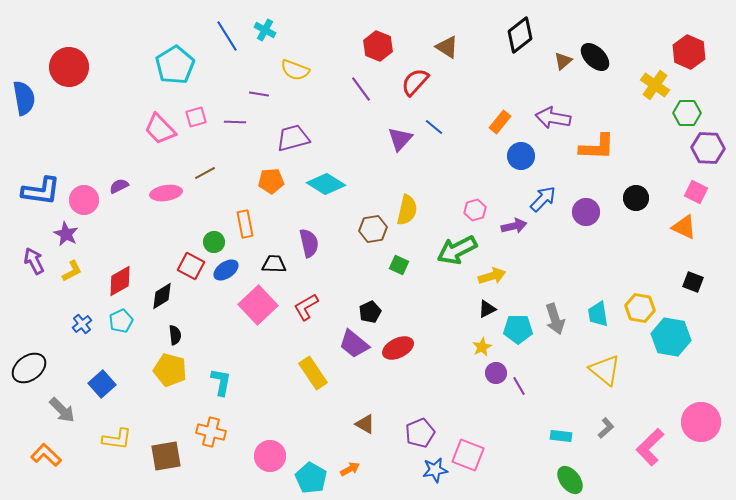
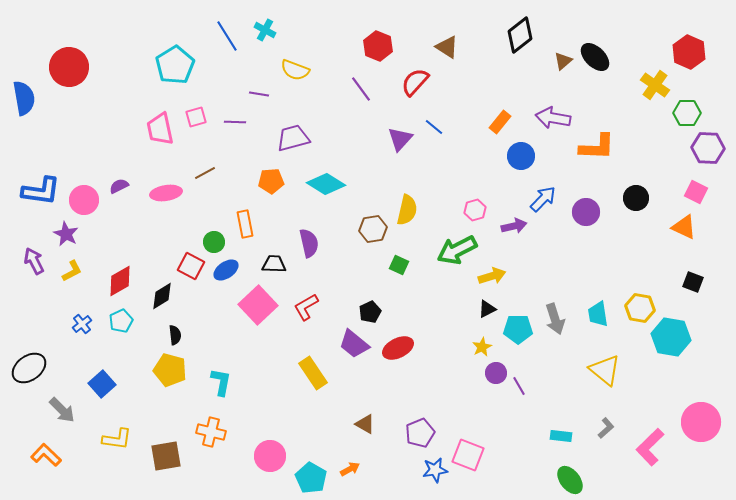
pink trapezoid at (160, 129): rotated 32 degrees clockwise
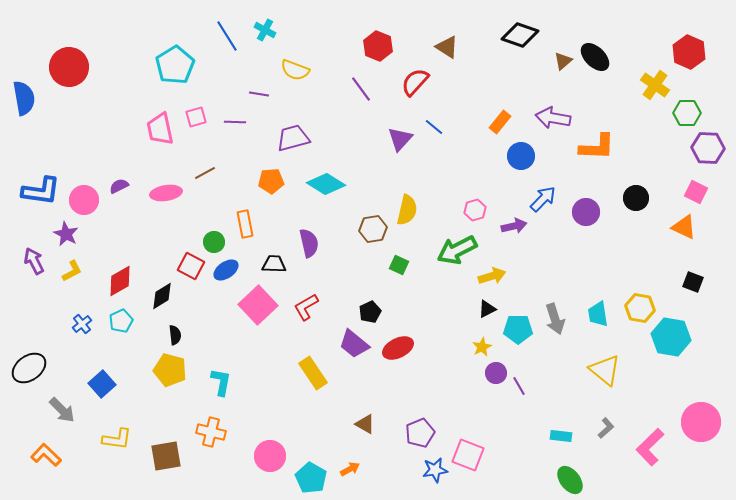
black diamond at (520, 35): rotated 57 degrees clockwise
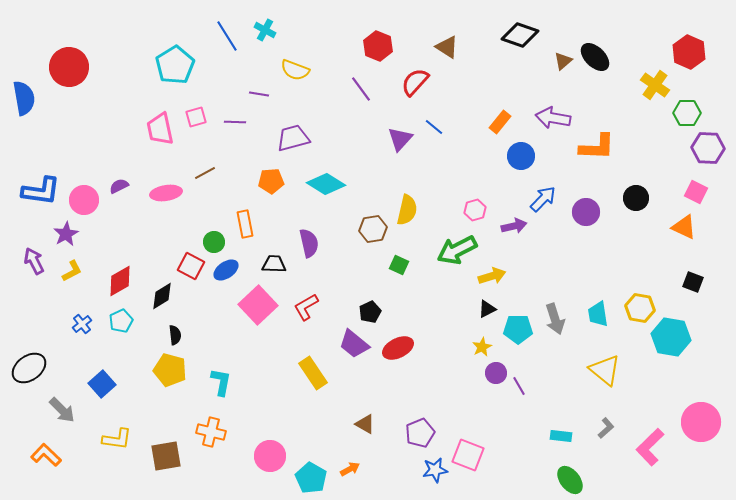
purple star at (66, 234): rotated 15 degrees clockwise
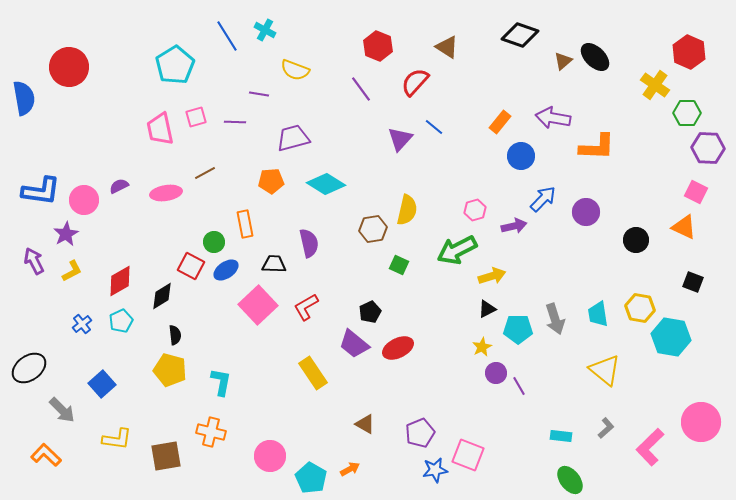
black circle at (636, 198): moved 42 px down
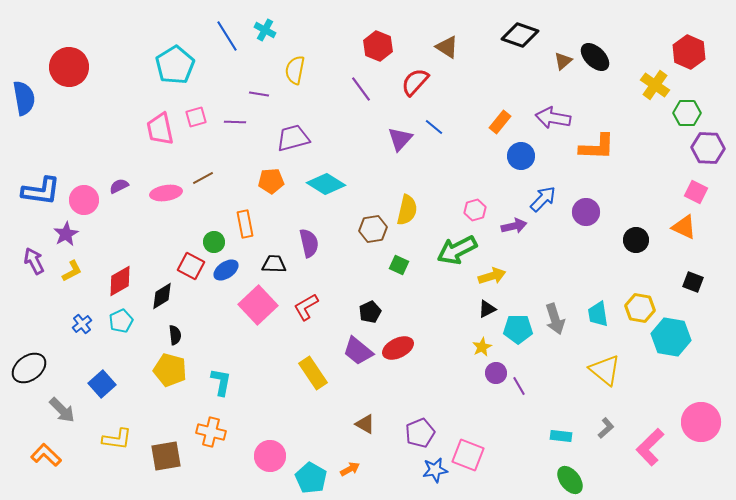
yellow semicircle at (295, 70): rotated 80 degrees clockwise
brown line at (205, 173): moved 2 px left, 5 px down
purple trapezoid at (354, 344): moved 4 px right, 7 px down
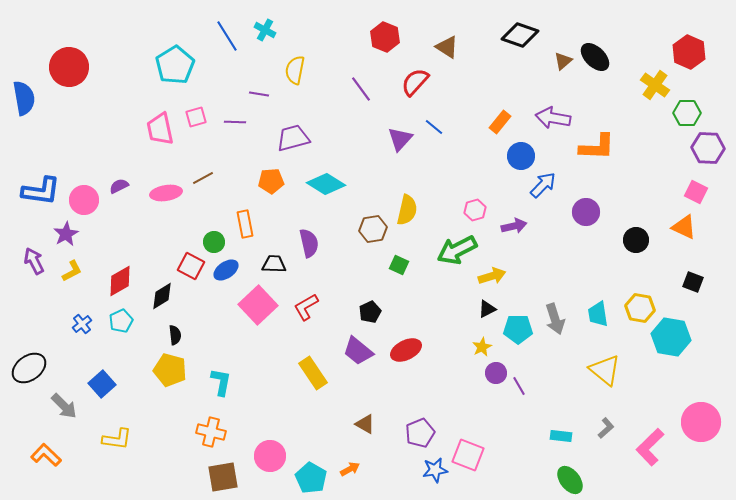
red hexagon at (378, 46): moved 7 px right, 9 px up
blue arrow at (543, 199): moved 14 px up
red ellipse at (398, 348): moved 8 px right, 2 px down
gray arrow at (62, 410): moved 2 px right, 4 px up
brown square at (166, 456): moved 57 px right, 21 px down
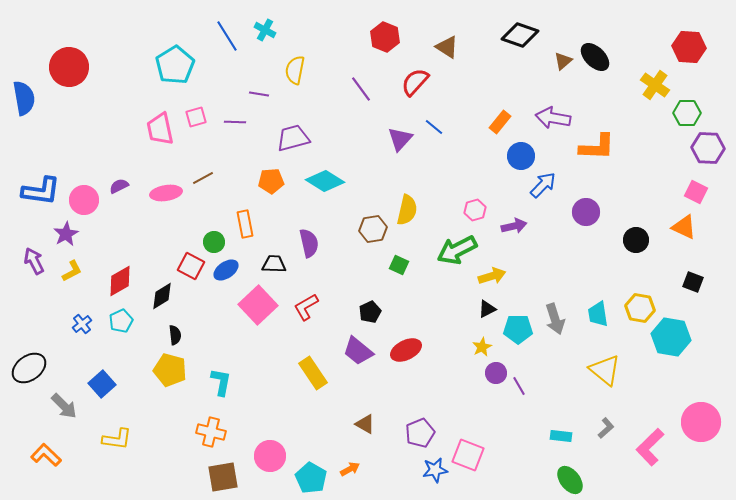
red hexagon at (689, 52): moved 5 px up; rotated 20 degrees counterclockwise
cyan diamond at (326, 184): moved 1 px left, 3 px up
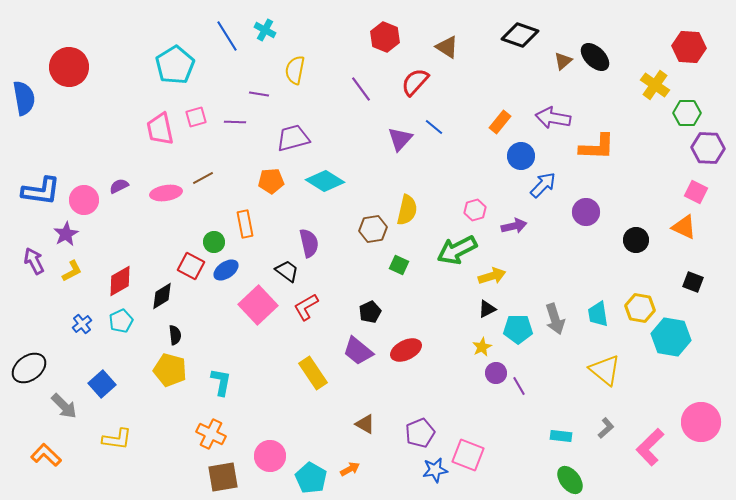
black trapezoid at (274, 264): moved 13 px right, 7 px down; rotated 35 degrees clockwise
orange cross at (211, 432): moved 2 px down; rotated 12 degrees clockwise
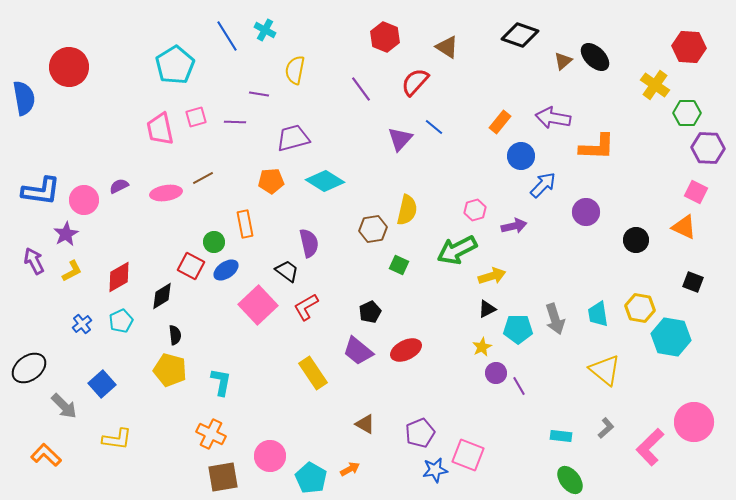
red diamond at (120, 281): moved 1 px left, 4 px up
pink circle at (701, 422): moved 7 px left
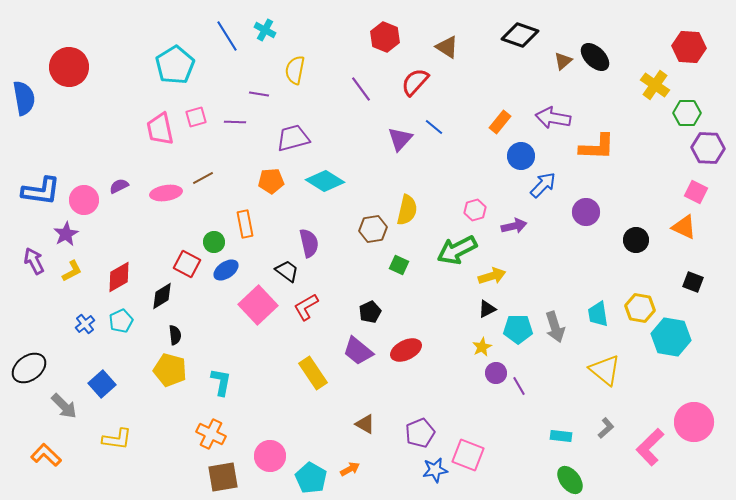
red square at (191, 266): moved 4 px left, 2 px up
gray arrow at (555, 319): moved 8 px down
blue cross at (82, 324): moved 3 px right
